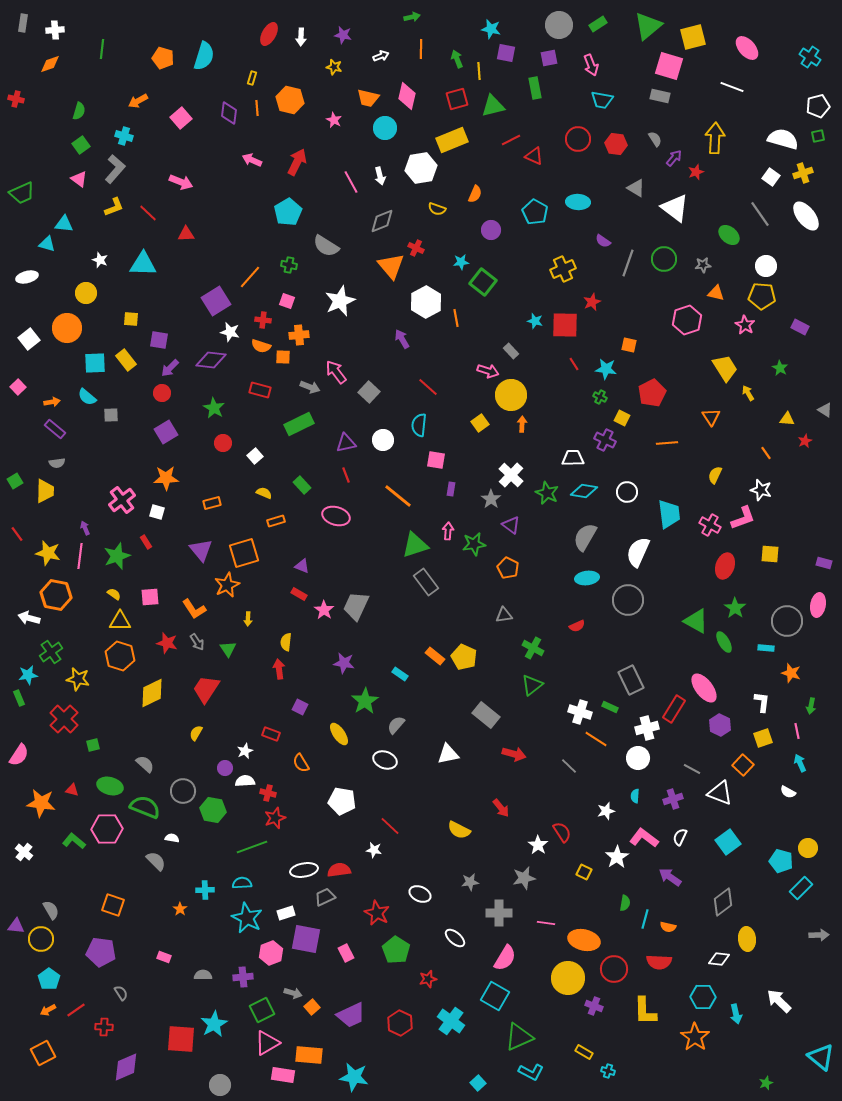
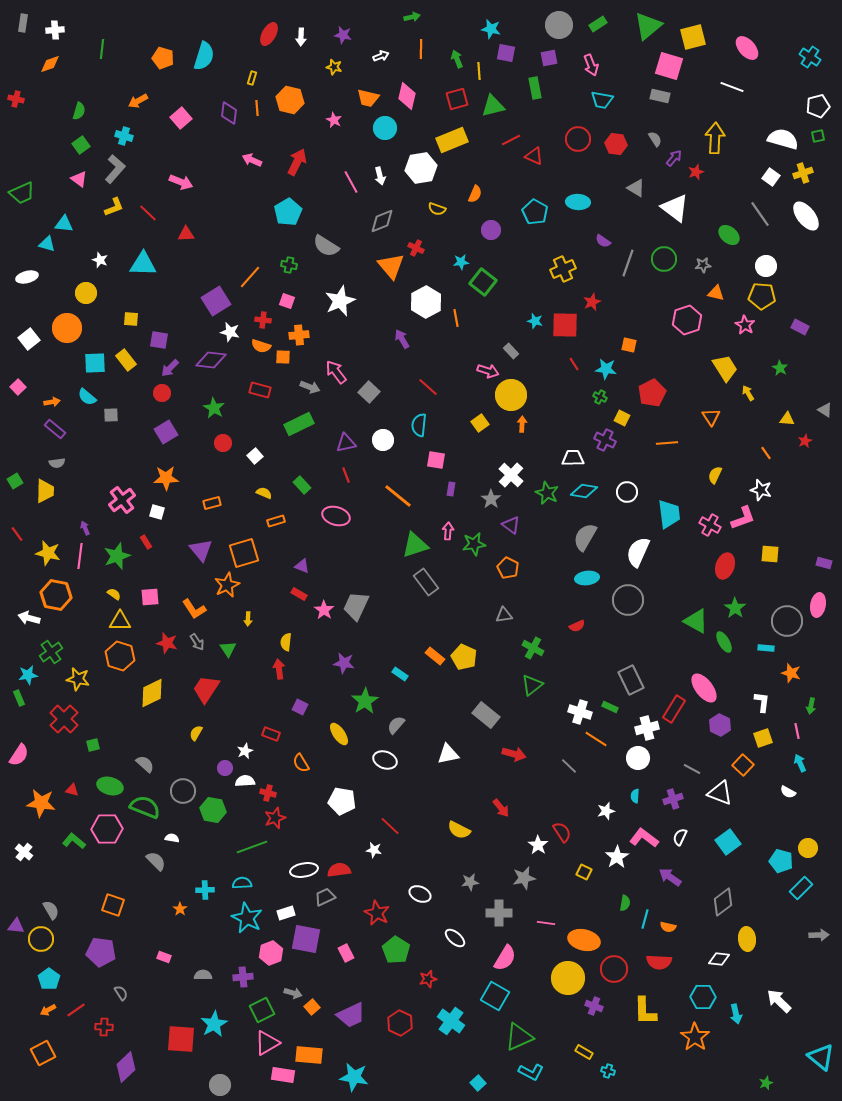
purple diamond at (126, 1067): rotated 20 degrees counterclockwise
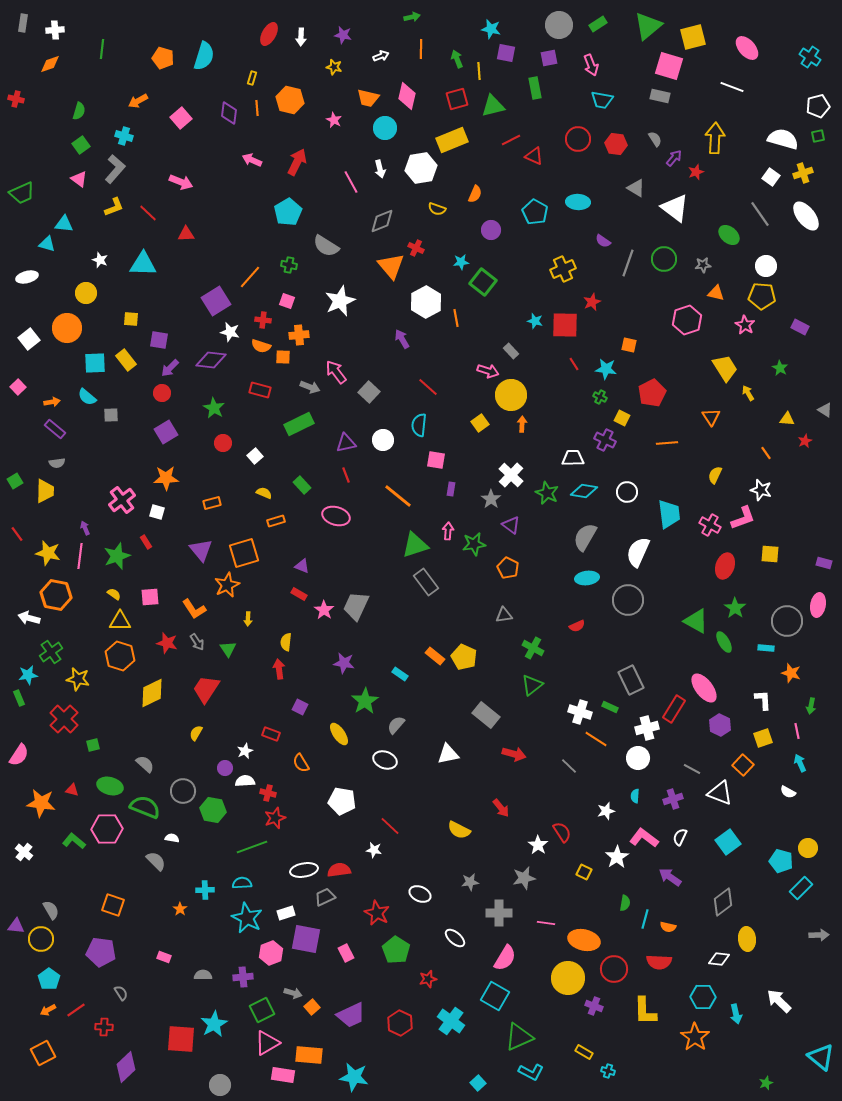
white arrow at (380, 176): moved 7 px up
white L-shape at (762, 702): moved 1 px right, 2 px up; rotated 10 degrees counterclockwise
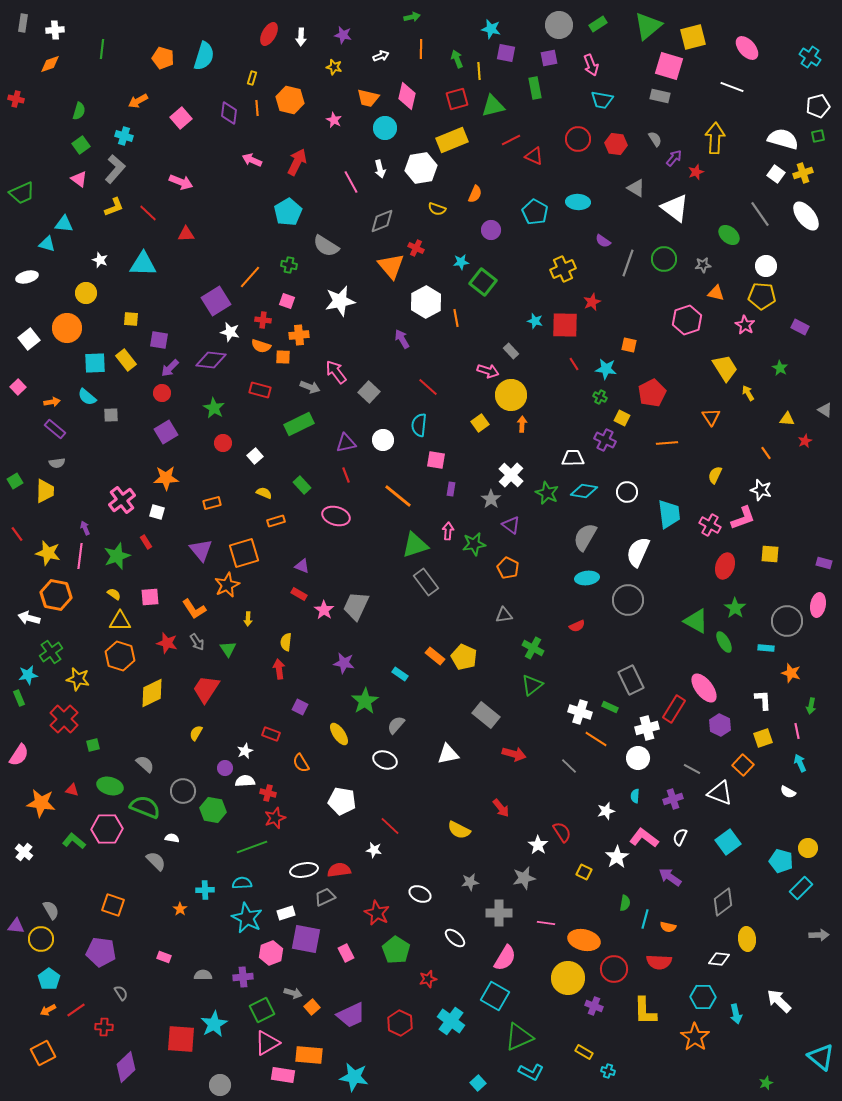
white square at (771, 177): moved 5 px right, 3 px up
white star at (340, 301): rotated 12 degrees clockwise
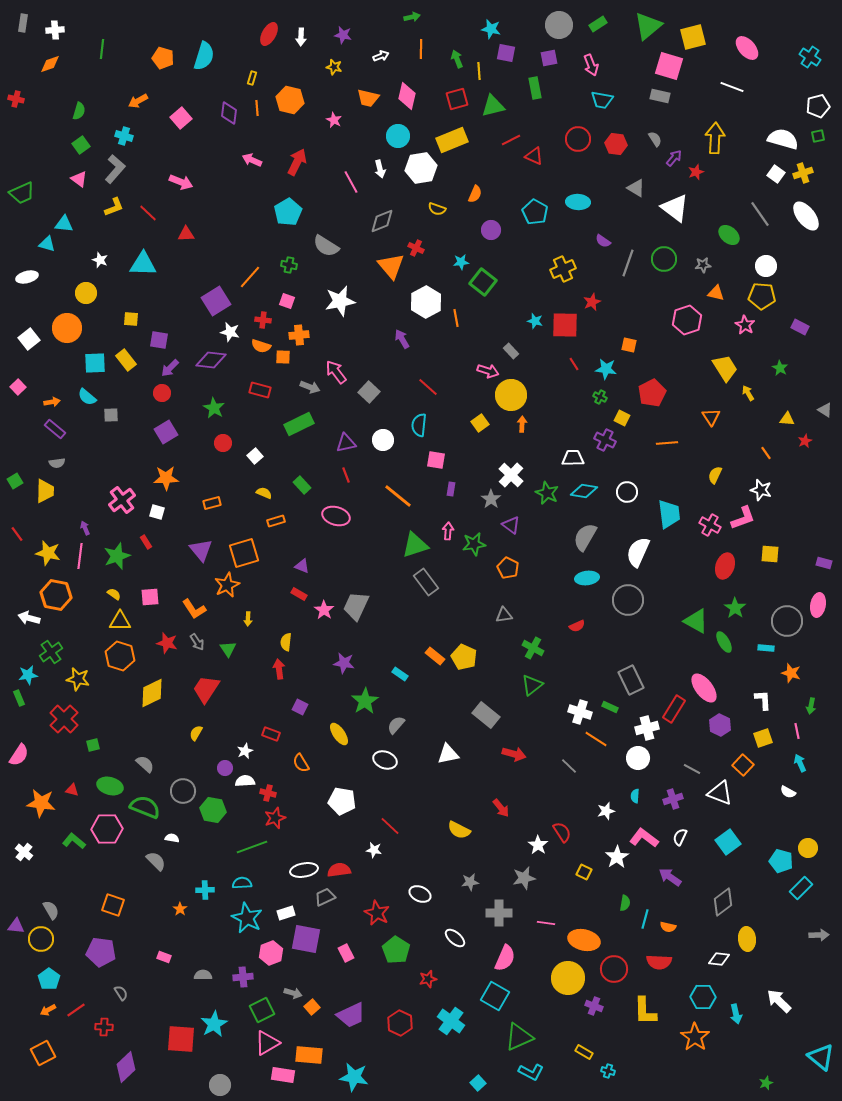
cyan circle at (385, 128): moved 13 px right, 8 px down
pink semicircle at (505, 958): rotated 8 degrees counterclockwise
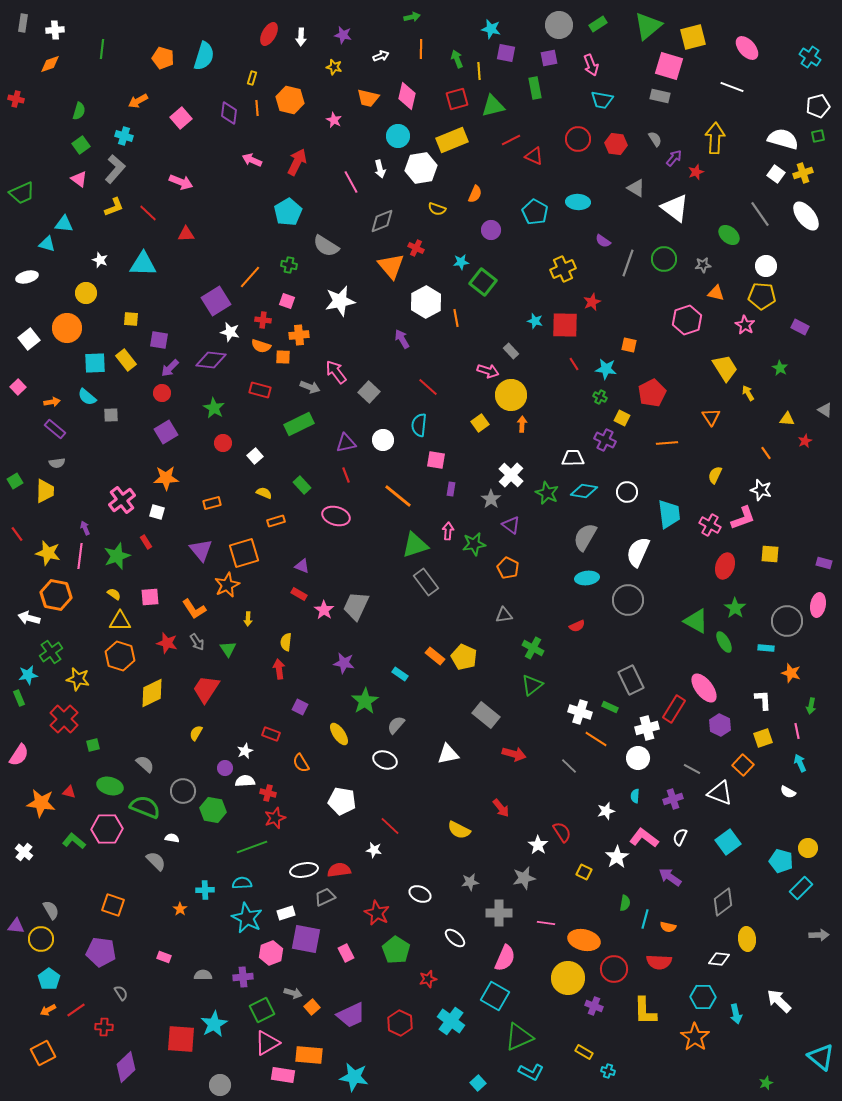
red triangle at (72, 790): moved 3 px left, 2 px down
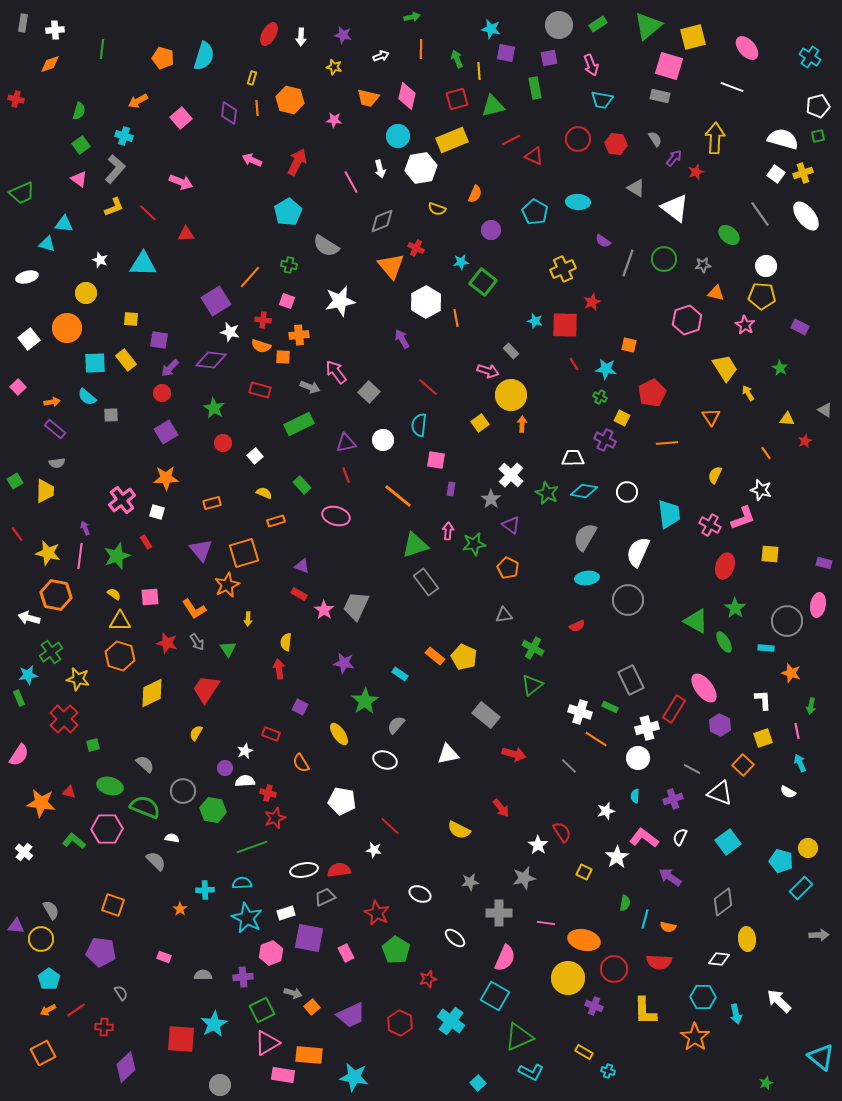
pink star at (334, 120): rotated 21 degrees counterclockwise
purple square at (306, 939): moved 3 px right, 1 px up
